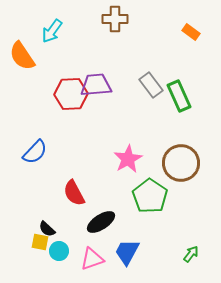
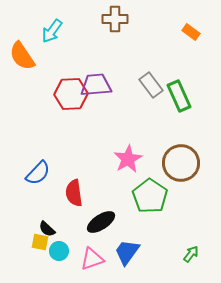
blue semicircle: moved 3 px right, 21 px down
red semicircle: rotated 20 degrees clockwise
blue trapezoid: rotated 8 degrees clockwise
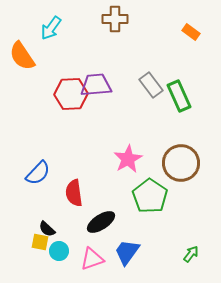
cyan arrow: moved 1 px left, 3 px up
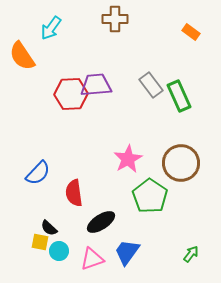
black semicircle: moved 2 px right, 1 px up
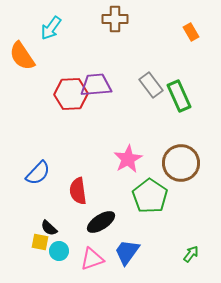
orange rectangle: rotated 24 degrees clockwise
red semicircle: moved 4 px right, 2 px up
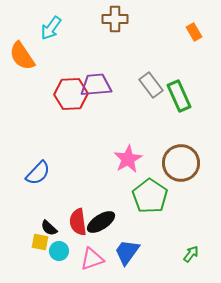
orange rectangle: moved 3 px right
red semicircle: moved 31 px down
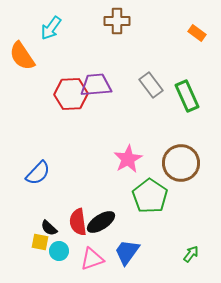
brown cross: moved 2 px right, 2 px down
orange rectangle: moved 3 px right, 1 px down; rotated 24 degrees counterclockwise
green rectangle: moved 8 px right
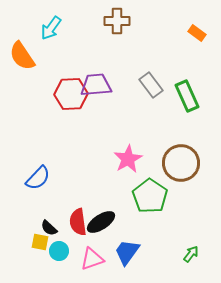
blue semicircle: moved 5 px down
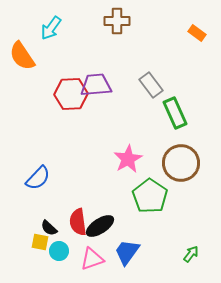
green rectangle: moved 12 px left, 17 px down
black ellipse: moved 1 px left, 4 px down
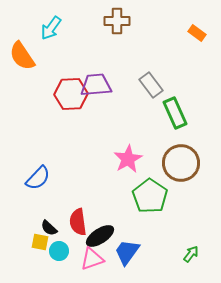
black ellipse: moved 10 px down
